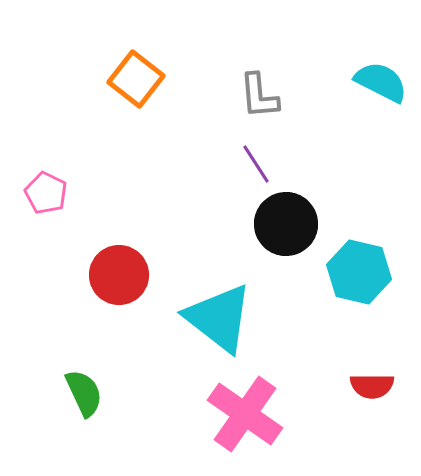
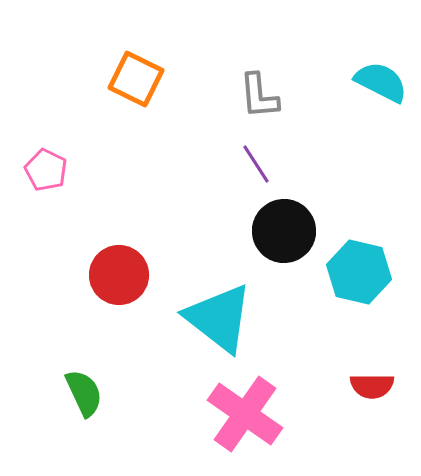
orange square: rotated 12 degrees counterclockwise
pink pentagon: moved 23 px up
black circle: moved 2 px left, 7 px down
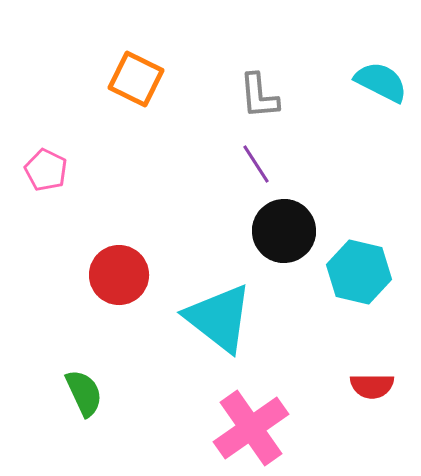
pink cross: moved 6 px right, 14 px down; rotated 20 degrees clockwise
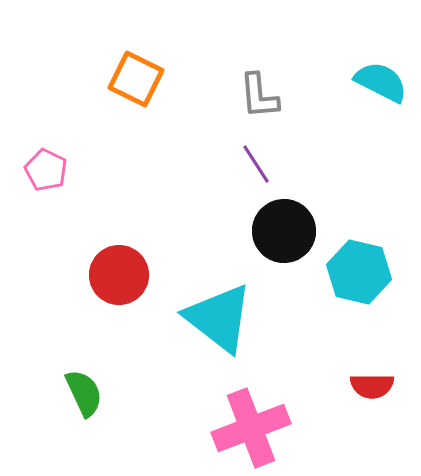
pink cross: rotated 14 degrees clockwise
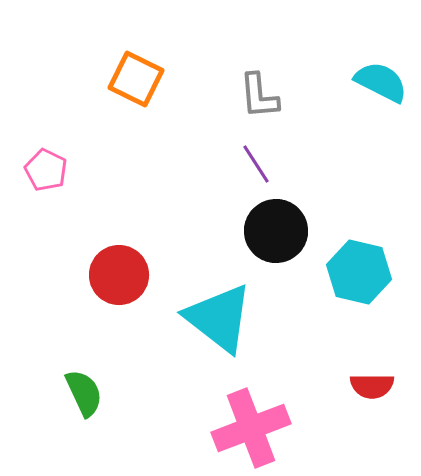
black circle: moved 8 px left
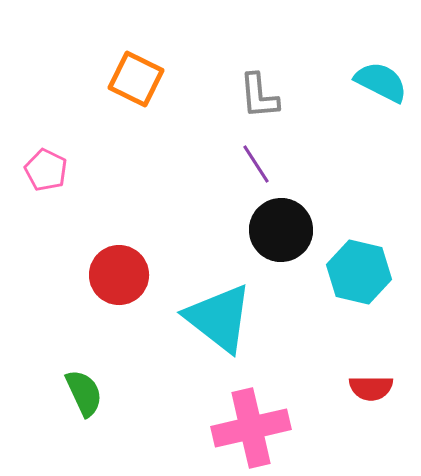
black circle: moved 5 px right, 1 px up
red semicircle: moved 1 px left, 2 px down
pink cross: rotated 8 degrees clockwise
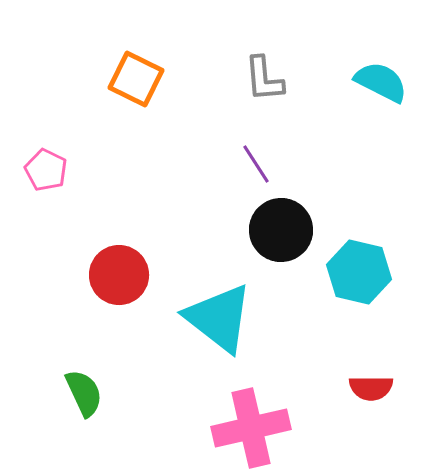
gray L-shape: moved 5 px right, 17 px up
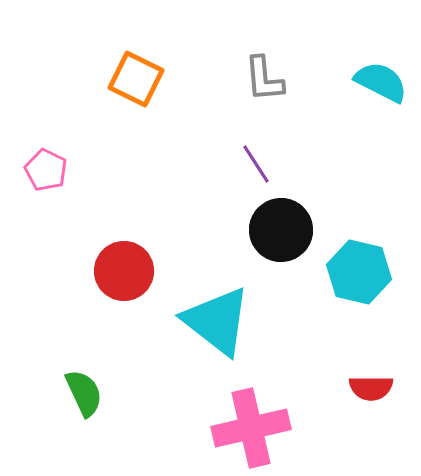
red circle: moved 5 px right, 4 px up
cyan triangle: moved 2 px left, 3 px down
